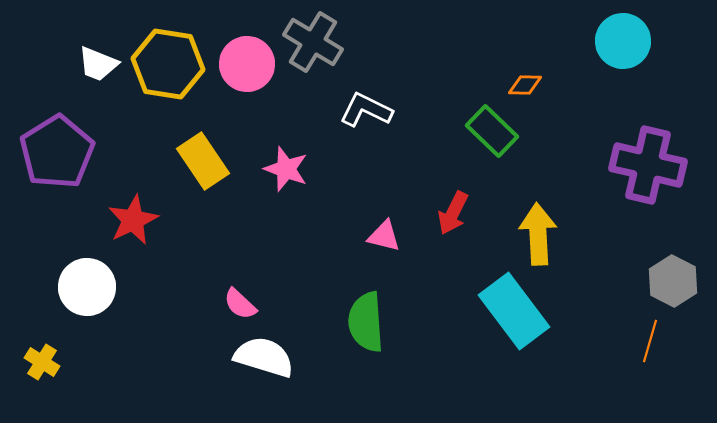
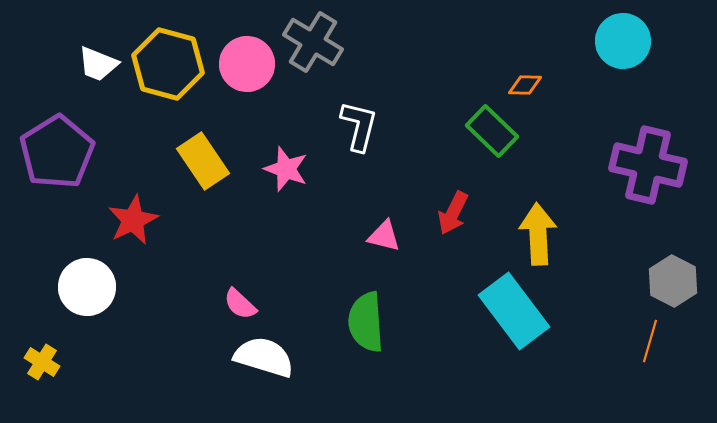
yellow hexagon: rotated 6 degrees clockwise
white L-shape: moved 7 px left, 16 px down; rotated 78 degrees clockwise
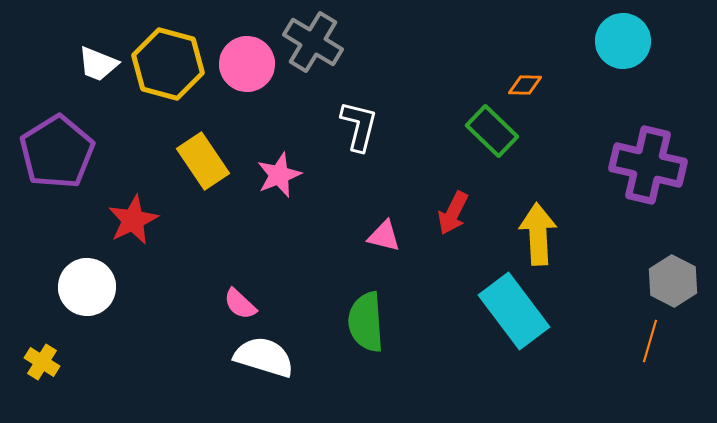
pink star: moved 7 px left, 6 px down; rotated 30 degrees clockwise
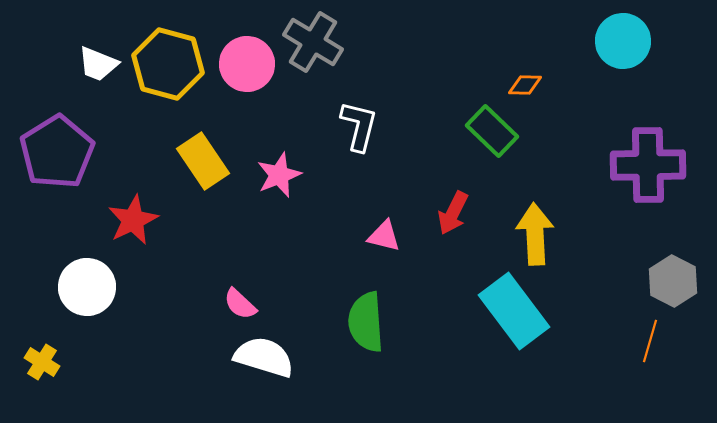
purple cross: rotated 14 degrees counterclockwise
yellow arrow: moved 3 px left
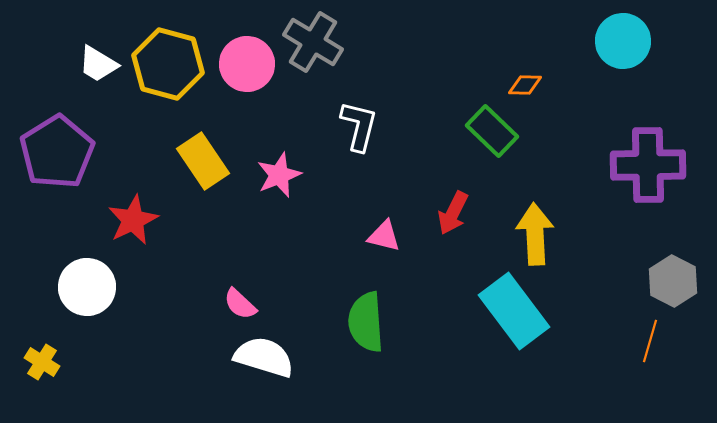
white trapezoid: rotated 9 degrees clockwise
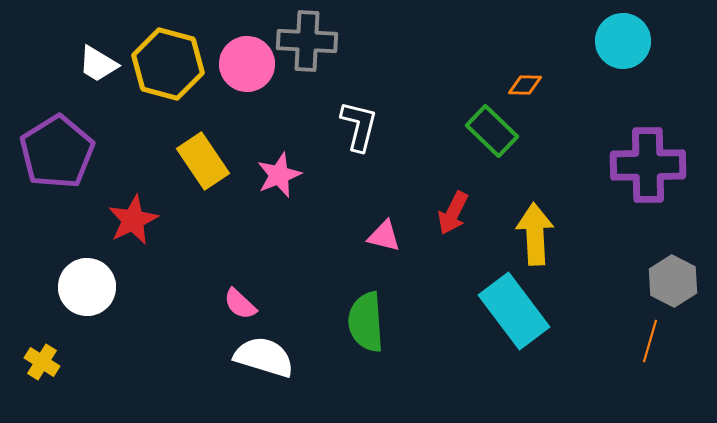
gray cross: moved 6 px left, 1 px up; rotated 28 degrees counterclockwise
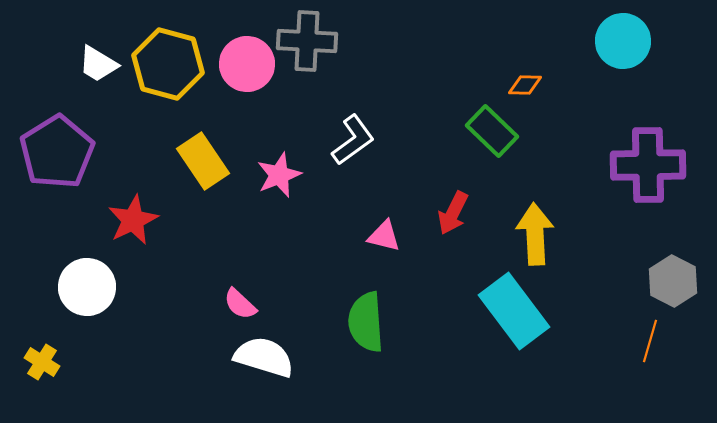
white L-shape: moved 6 px left, 14 px down; rotated 40 degrees clockwise
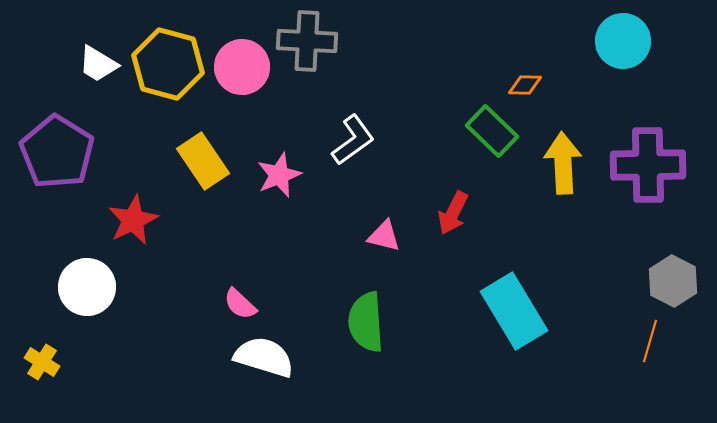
pink circle: moved 5 px left, 3 px down
purple pentagon: rotated 8 degrees counterclockwise
yellow arrow: moved 28 px right, 71 px up
cyan rectangle: rotated 6 degrees clockwise
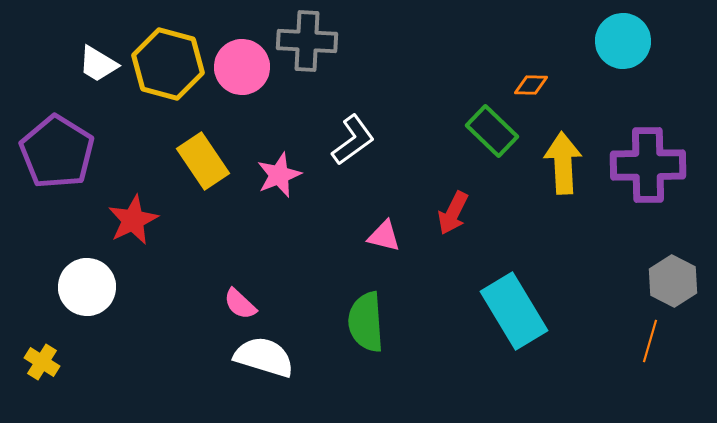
orange diamond: moved 6 px right
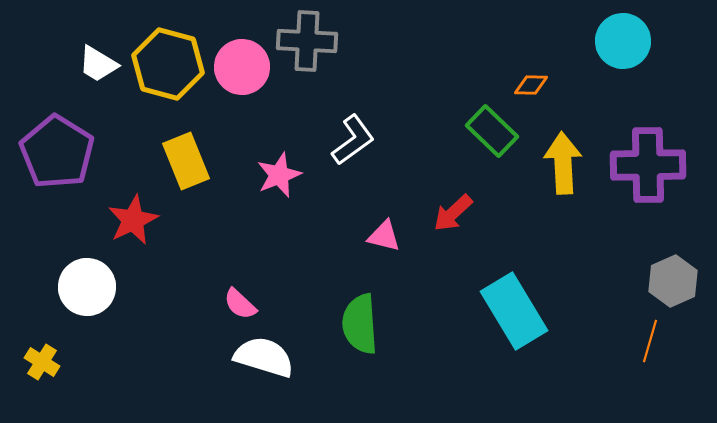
yellow rectangle: moved 17 px left; rotated 12 degrees clockwise
red arrow: rotated 21 degrees clockwise
gray hexagon: rotated 9 degrees clockwise
green semicircle: moved 6 px left, 2 px down
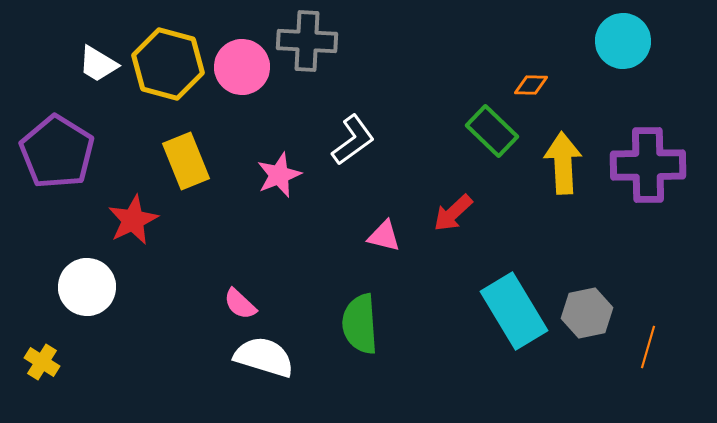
gray hexagon: moved 86 px left, 32 px down; rotated 12 degrees clockwise
orange line: moved 2 px left, 6 px down
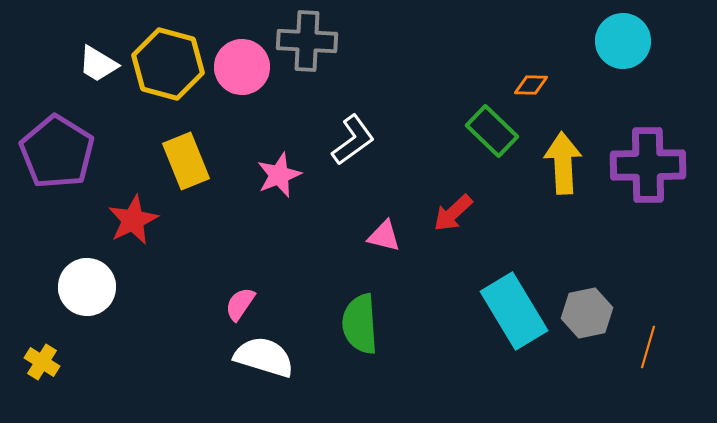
pink semicircle: rotated 81 degrees clockwise
